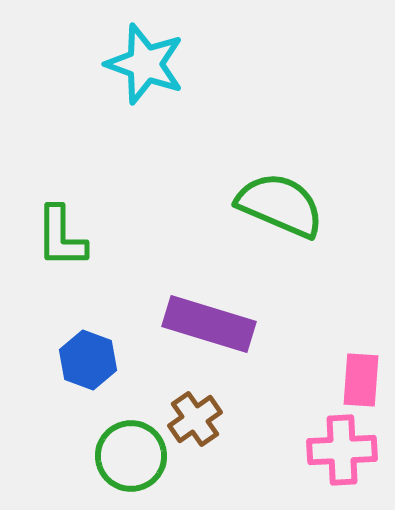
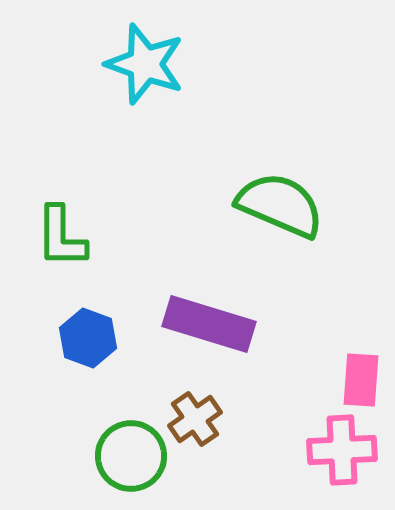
blue hexagon: moved 22 px up
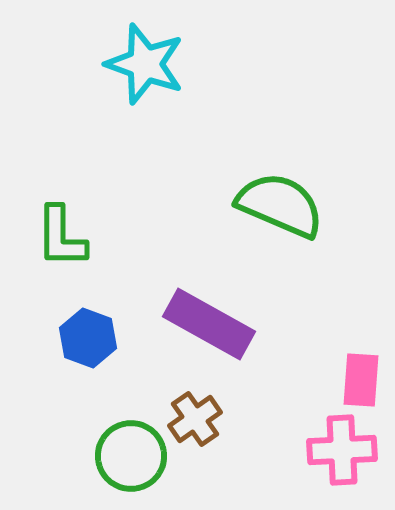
purple rectangle: rotated 12 degrees clockwise
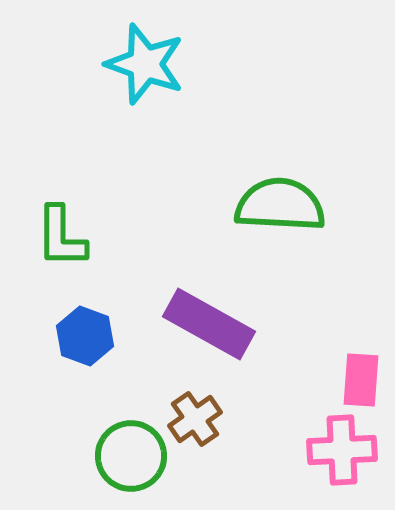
green semicircle: rotated 20 degrees counterclockwise
blue hexagon: moved 3 px left, 2 px up
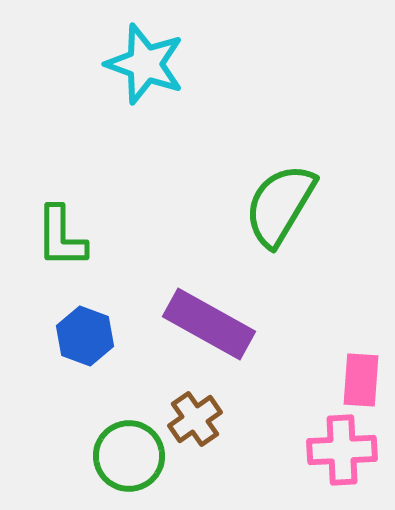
green semicircle: rotated 62 degrees counterclockwise
green circle: moved 2 px left
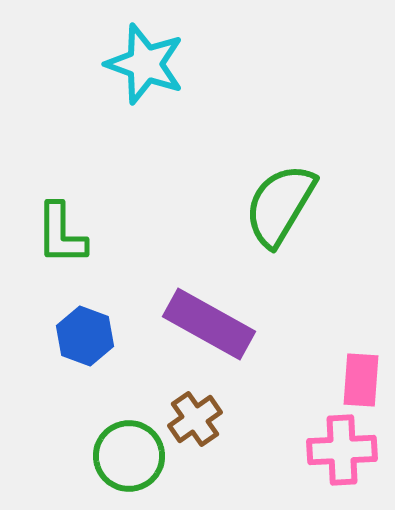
green L-shape: moved 3 px up
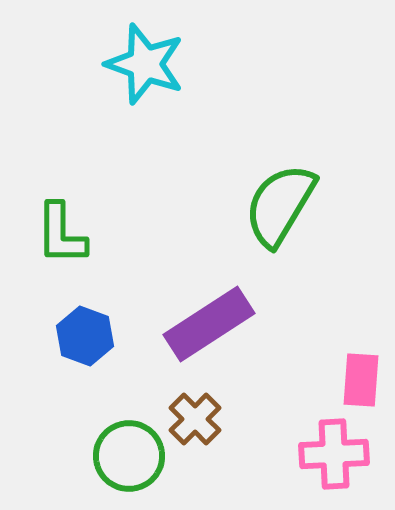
purple rectangle: rotated 62 degrees counterclockwise
brown cross: rotated 10 degrees counterclockwise
pink cross: moved 8 px left, 4 px down
